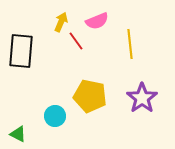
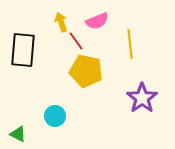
yellow arrow: rotated 42 degrees counterclockwise
black rectangle: moved 2 px right, 1 px up
yellow pentagon: moved 4 px left, 25 px up
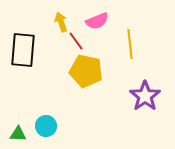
purple star: moved 3 px right, 2 px up
cyan circle: moved 9 px left, 10 px down
green triangle: rotated 24 degrees counterclockwise
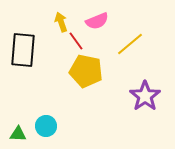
yellow line: rotated 56 degrees clockwise
